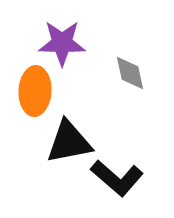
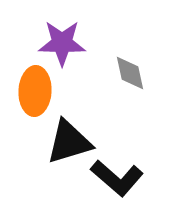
black triangle: rotated 6 degrees counterclockwise
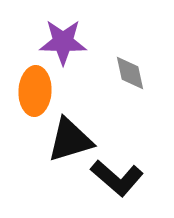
purple star: moved 1 px right, 1 px up
black triangle: moved 1 px right, 2 px up
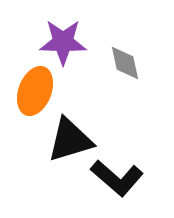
gray diamond: moved 5 px left, 10 px up
orange ellipse: rotated 18 degrees clockwise
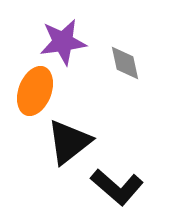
purple star: rotated 9 degrees counterclockwise
black triangle: moved 1 px left, 2 px down; rotated 21 degrees counterclockwise
black L-shape: moved 9 px down
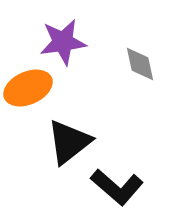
gray diamond: moved 15 px right, 1 px down
orange ellipse: moved 7 px left, 3 px up; rotated 45 degrees clockwise
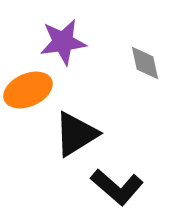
gray diamond: moved 5 px right, 1 px up
orange ellipse: moved 2 px down
black triangle: moved 7 px right, 8 px up; rotated 6 degrees clockwise
